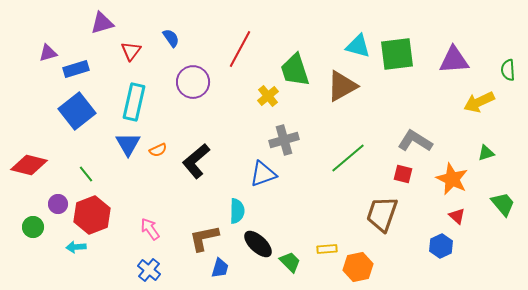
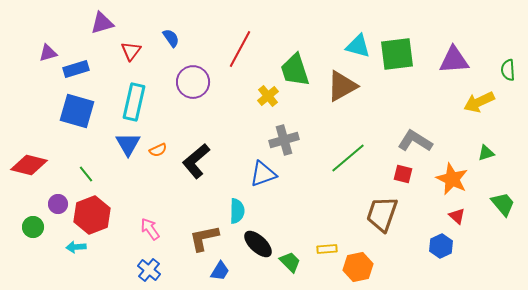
blue square at (77, 111): rotated 36 degrees counterclockwise
blue trapezoid at (220, 268): moved 3 px down; rotated 15 degrees clockwise
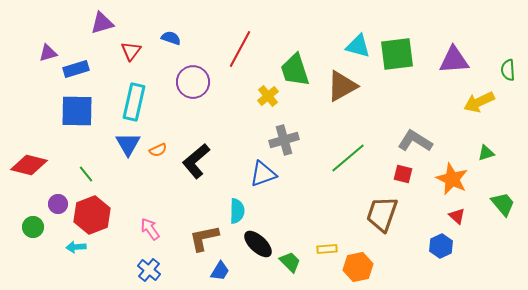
blue semicircle at (171, 38): rotated 36 degrees counterclockwise
blue square at (77, 111): rotated 15 degrees counterclockwise
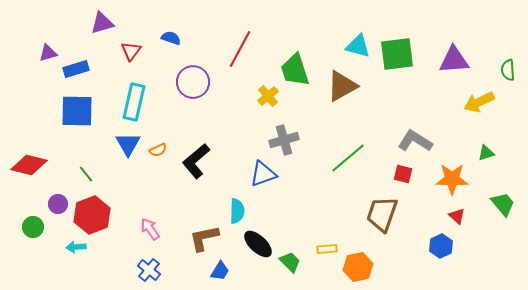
orange star at (452, 179): rotated 24 degrees counterclockwise
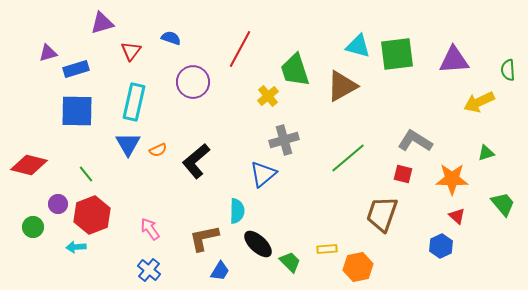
blue triangle at (263, 174): rotated 20 degrees counterclockwise
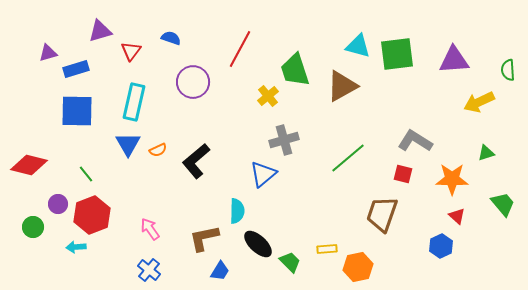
purple triangle at (102, 23): moved 2 px left, 8 px down
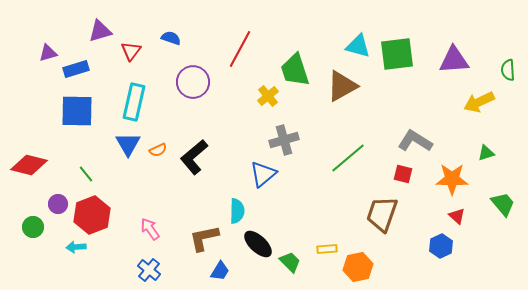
black L-shape at (196, 161): moved 2 px left, 4 px up
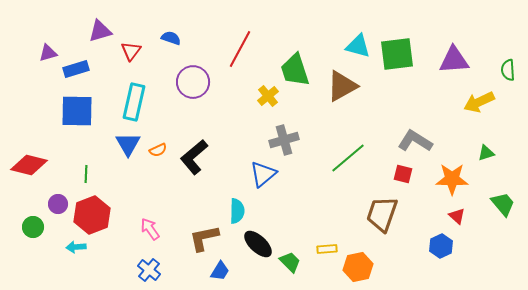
green line at (86, 174): rotated 42 degrees clockwise
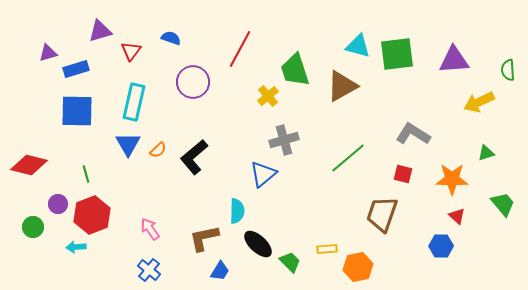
gray L-shape at (415, 141): moved 2 px left, 7 px up
orange semicircle at (158, 150): rotated 18 degrees counterclockwise
green line at (86, 174): rotated 18 degrees counterclockwise
blue hexagon at (441, 246): rotated 25 degrees clockwise
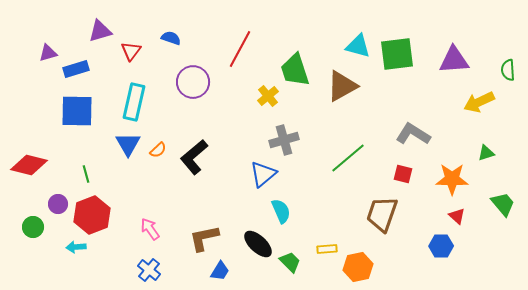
cyan semicircle at (237, 211): moved 44 px right; rotated 25 degrees counterclockwise
